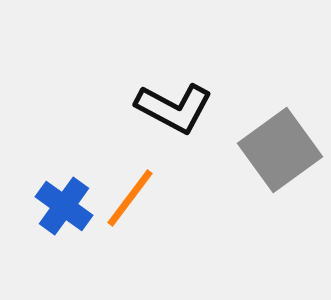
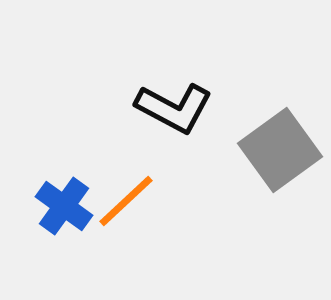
orange line: moved 4 px left, 3 px down; rotated 10 degrees clockwise
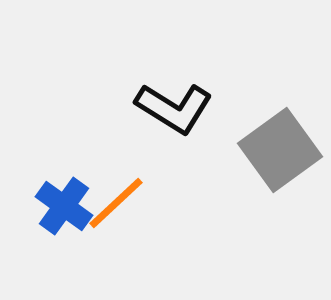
black L-shape: rotated 4 degrees clockwise
orange line: moved 10 px left, 2 px down
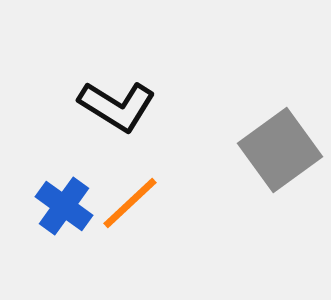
black L-shape: moved 57 px left, 2 px up
orange line: moved 14 px right
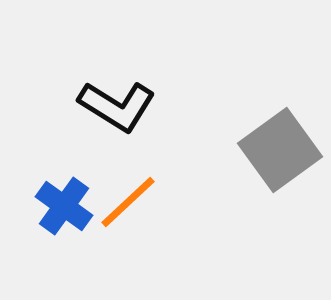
orange line: moved 2 px left, 1 px up
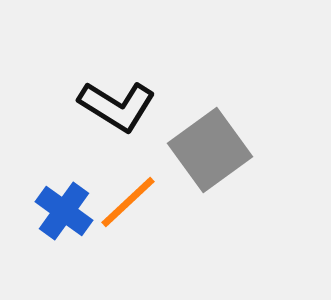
gray square: moved 70 px left
blue cross: moved 5 px down
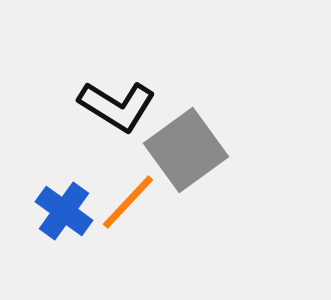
gray square: moved 24 px left
orange line: rotated 4 degrees counterclockwise
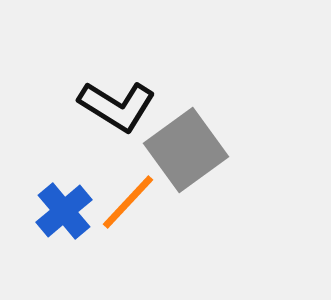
blue cross: rotated 14 degrees clockwise
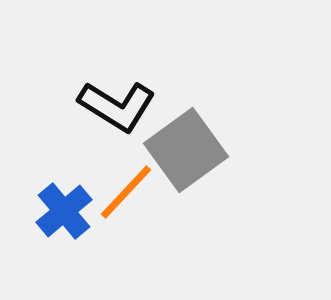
orange line: moved 2 px left, 10 px up
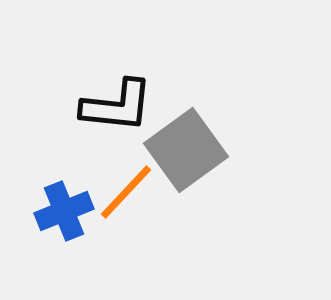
black L-shape: rotated 26 degrees counterclockwise
blue cross: rotated 18 degrees clockwise
